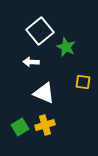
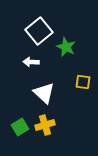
white square: moved 1 px left
white triangle: rotated 20 degrees clockwise
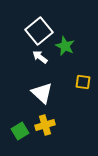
green star: moved 1 px left, 1 px up
white arrow: moved 9 px right, 5 px up; rotated 35 degrees clockwise
white triangle: moved 2 px left
green square: moved 4 px down
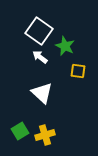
white square: rotated 16 degrees counterclockwise
yellow square: moved 5 px left, 11 px up
yellow cross: moved 10 px down
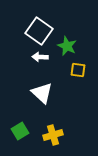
green star: moved 2 px right
white arrow: rotated 35 degrees counterclockwise
yellow square: moved 1 px up
yellow cross: moved 8 px right
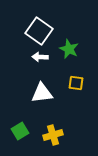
green star: moved 2 px right, 3 px down
yellow square: moved 2 px left, 13 px down
white triangle: rotated 50 degrees counterclockwise
